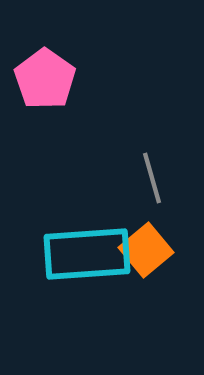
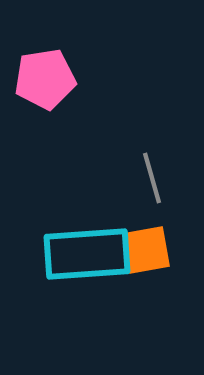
pink pentagon: rotated 28 degrees clockwise
orange square: rotated 30 degrees clockwise
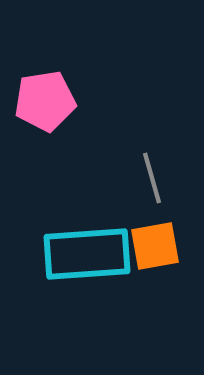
pink pentagon: moved 22 px down
orange square: moved 9 px right, 4 px up
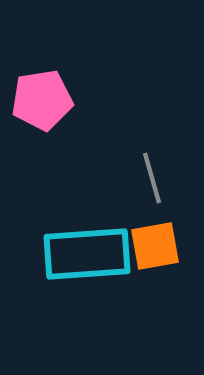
pink pentagon: moved 3 px left, 1 px up
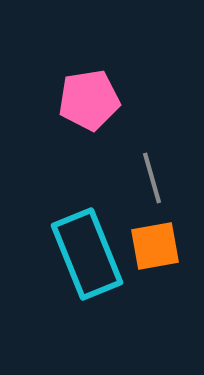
pink pentagon: moved 47 px right
cyan rectangle: rotated 72 degrees clockwise
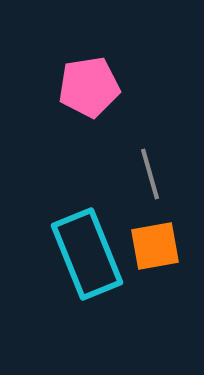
pink pentagon: moved 13 px up
gray line: moved 2 px left, 4 px up
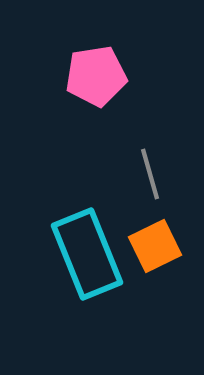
pink pentagon: moved 7 px right, 11 px up
orange square: rotated 16 degrees counterclockwise
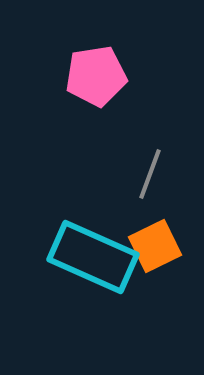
gray line: rotated 36 degrees clockwise
cyan rectangle: moved 6 px right, 3 px down; rotated 44 degrees counterclockwise
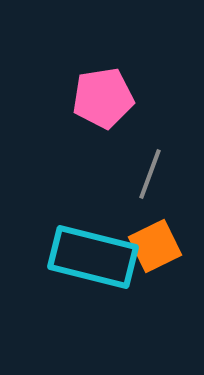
pink pentagon: moved 7 px right, 22 px down
cyan rectangle: rotated 10 degrees counterclockwise
